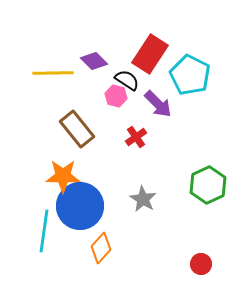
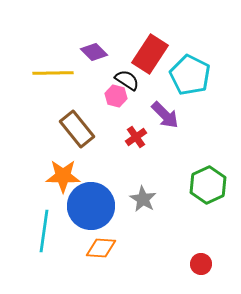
purple diamond: moved 9 px up
purple arrow: moved 7 px right, 11 px down
blue circle: moved 11 px right
orange diamond: rotated 52 degrees clockwise
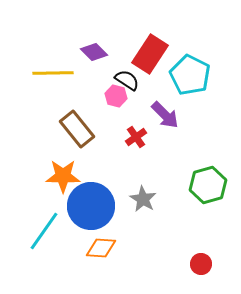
green hexagon: rotated 9 degrees clockwise
cyan line: rotated 27 degrees clockwise
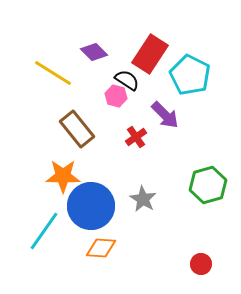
yellow line: rotated 33 degrees clockwise
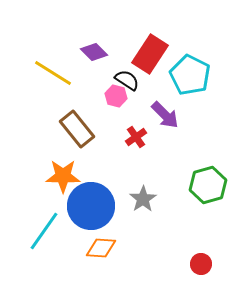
gray star: rotated 8 degrees clockwise
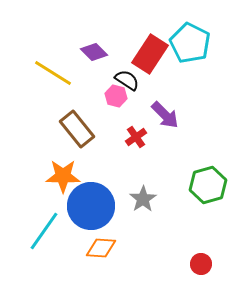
cyan pentagon: moved 32 px up
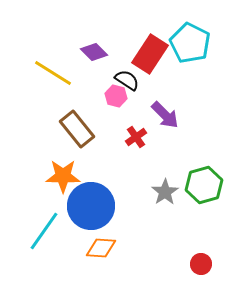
green hexagon: moved 4 px left
gray star: moved 22 px right, 7 px up
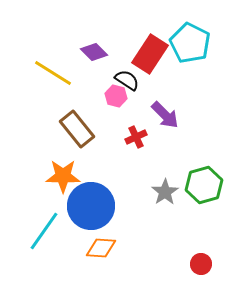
red cross: rotated 10 degrees clockwise
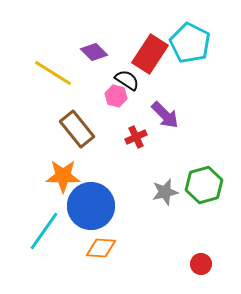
gray star: rotated 20 degrees clockwise
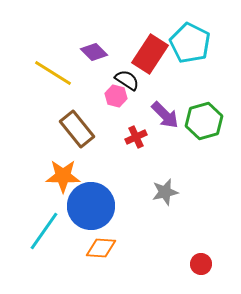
green hexagon: moved 64 px up
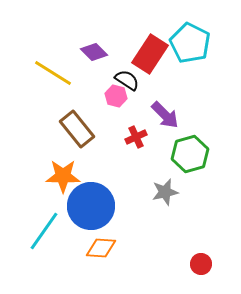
green hexagon: moved 14 px left, 33 px down
